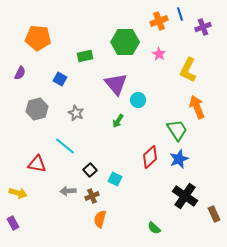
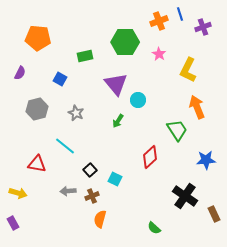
blue star: moved 27 px right, 1 px down; rotated 18 degrees clockwise
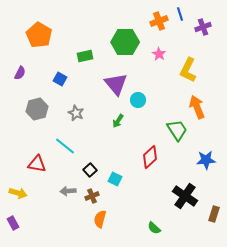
orange pentagon: moved 1 px right, 3 px up; rotated 25 degrees clockwise
brown rectangle: rotated 42 degrees clockwise
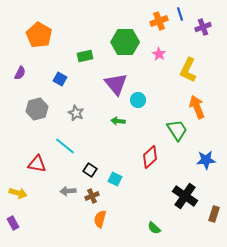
green arrow: rotated 64 degrees clockwise
black square: rotated 16 degrees counterclockwise
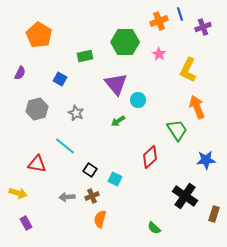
green arrow: rotated 40 degrees counterclockwise
gray arrow: moved 1 px left, 6 px down
purple rectangle: moved 13 px right
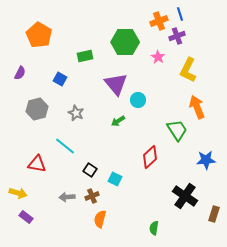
purple cross: moved 26 px left, 9 px down
pink star: moved 1 px left, 3 px down
purple rectangle: moved 6 px up; rotated 24 degrees counterclockwise
green semicircle: rotated 56 degrees clockwise
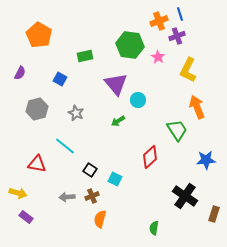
green hexagon: moved 5 px right, 3 px down; rotated 8 degrees clockwise
